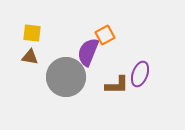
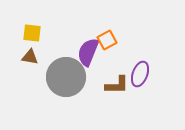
orange square: moved 2 px right, 5 px down
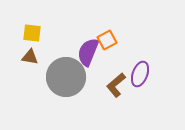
brown L-shape: moved 1 px left; rotated 140 degrees clockwise
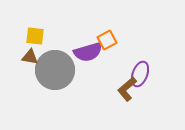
yellow square: moved 3 px right, 3 px down
purple semicircle: rotated 128 degrees counterclockwise
gray circle: moved 11 px left, 7 px up
brown L-shape: moved 11 px right, 4 px down
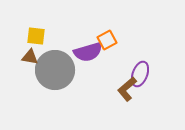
yellow square: moved 1 px right
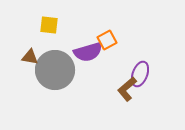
yellow square: moved 13 px right, 11 px up
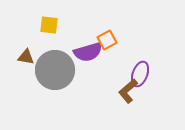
brown triangle: moved 4 px left
brown L-shape: moved 1 px right, 2 px down
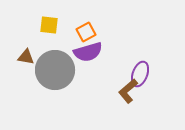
orange square: moved 21 px left, 8 px up
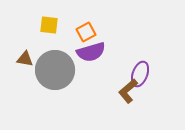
purple semicircle: moved 3 px right
brown triangle: moved 1 px left, 2 px down
